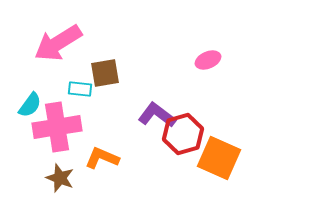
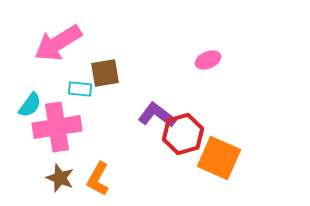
orange L-shape: moved 4 px left, 21 px down; rotated 84 degrees counterclockwise
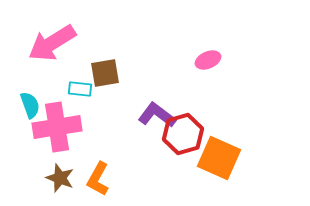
pink arrow: moved 6 px left
cyan semicircle: rotated 56 degrees counterclockwise
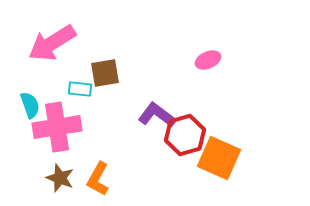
red hexagon: moved 2 px right, 1 px down
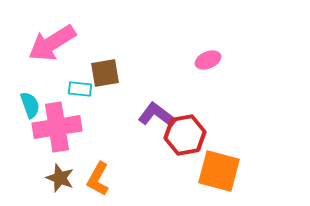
red hexagon: rotated 6 degrees clockwise
orange square: moved 13 px down; rotated 9 degrees counterclockwise
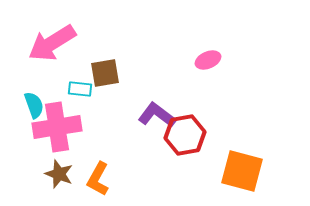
cyan semicircle: moved 4 px right
orange square: moved 23 px right
brown star: moved 1 px left, 4 px up
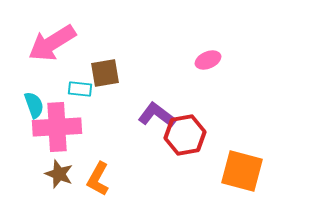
pink cross: rotated 6 degrees clockwise
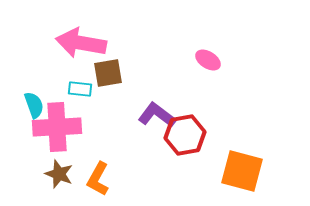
pink arrow: moved 29 px right; rotated 42 degrees clockwise
pink ellipse: rotated 55 degrees clockwise
brown square: moved 3 px right
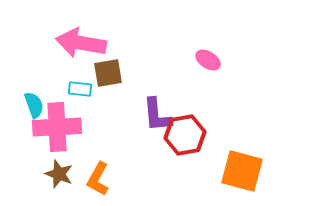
purple L-shape: rotated 132 degrees counterclockwise
